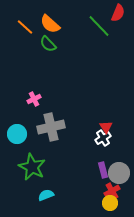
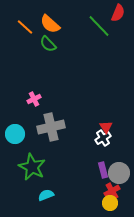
cyan circle: moved 2 px left
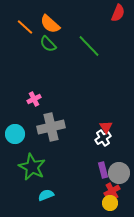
green line: moved 10 px left, 20 px down
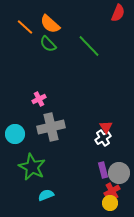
pink cross: moved 5 px right
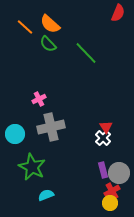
green line: moved 3 px left, 7 px down
white cross: rotated 14 degrees counterclockwise
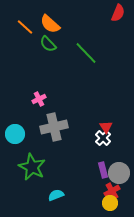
gray cross: moved 3 px right
cyan semicircle: moved 10 px right
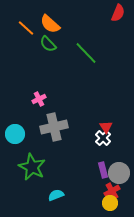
orange line: moved 1 px right, 1 px down
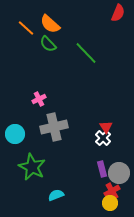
purple rectangle: moved 1 px left, 1 px up
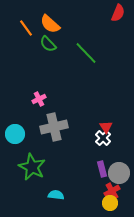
orange line: rotated 12 degrees clockwise
cyan semicircle: rotated 28 degrees clockwise
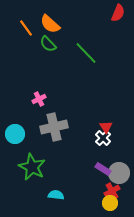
purple rectangle: moved 1 px right; rotated 42 degrees counterclockwise
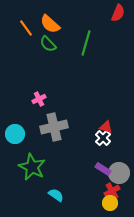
green line: moved 10 px up; rotated 60 degrees clockwise
red triangle: rotated 40 degrees counterclockwise
cyan semicircle: rotated 28 degrees clockwise
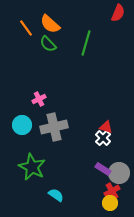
cyan circle: moved 7 px right, 9 px up
